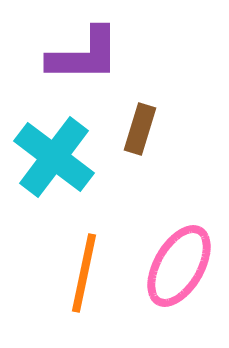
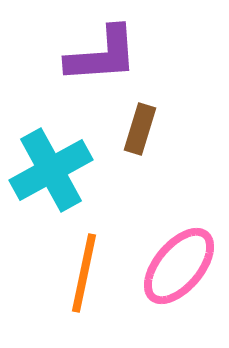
purple L-shape: moved 18 px right; rotated 4 degrees counterclockwise
cyan cross: moved 3 px left, 13 px down; rotated 24 degrees clockwise
pink ellipse: rotated 10 degrees clockwise
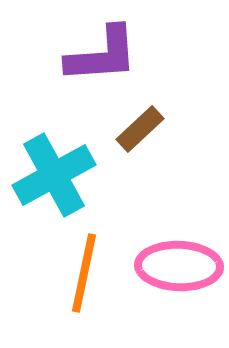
brown rectangle: rotated 30 degrees clockwise
cyan cross: moved 3 px right, 5 px down
pink ellipse: rotated 52 degrees clockwise
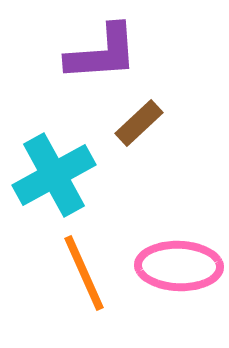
purple L-shape: moved 2 px up
brown rectangle: moved 1 px left, 6 px up
orange line: rotated 36 degrees counterclockwise
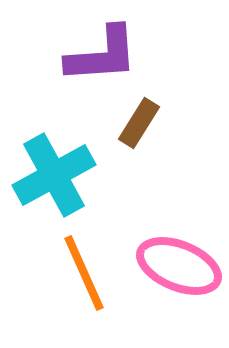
purple L-shape: moved 2 px down
brown rectangle: rotated 15 degrees counterclockwise
pink ellipse: rotated 20 degrees clockwise
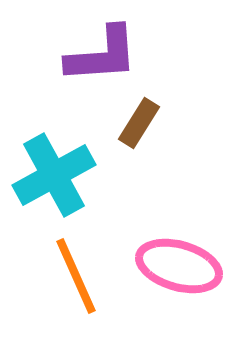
pink ellipse: rotated 6 degrees counterclockwise
orange line: moved 8 px left, 3 px down
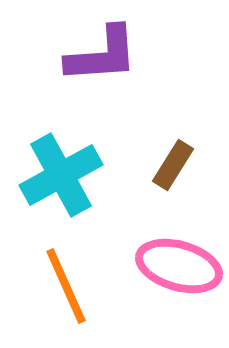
brown rectangle: moved 34 px right, 42 px down
cyan cross: moved 7 px right
orange line: moved 10 px left, 10 px down
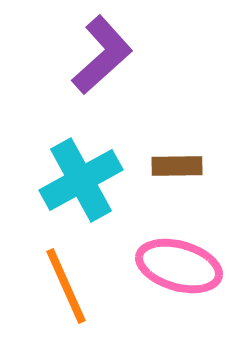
purple L-shape: rotated 38 degrees counterclockwise
brown rectangle: moved 4 px right, 1 px down; rotated 57 degrees clockwise
cyan cross: moved 20 px right, 5 px down
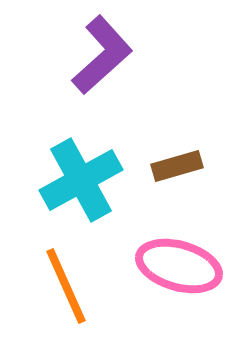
brown rectangle: rotated 15 degrees counterclockwise
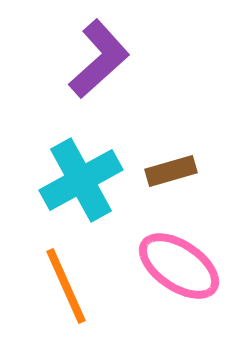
purple L-shape: moved 3 px left, 4 px down
brown rectangle: moved 6 px left, 5 px down
pink ellipse: rotated 18 degrees clockwise
